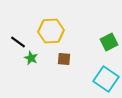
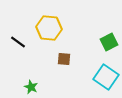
yellow hexagon: moved 2 px left, 3 px up; rotated 10 degrees clockwise
green star: moved 29 px down
cyan square: moved 2 px up
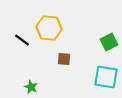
black line: moved 4 px right, 2 px up
cyan square: rotated 25 degrees counterclockwise
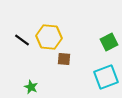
yellow hexagon: moved 9 px down
cyan square: rotated 30 degrees counterclockwise
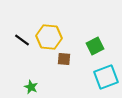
green square: moved 14 px left, 4 px down
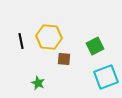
black line: moved 1 px left, 1 px down; rotated 42 degrees clockwise
green star: moved 7 px right, 4 px up
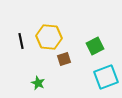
brown square: rotated 24 degrees counterclockwise
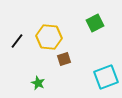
black line: moved 4 px left; rotated 49 degrees clockwise
green square: moved 23 px up
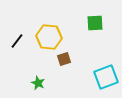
green square: rotated 24 degrees clockwise
